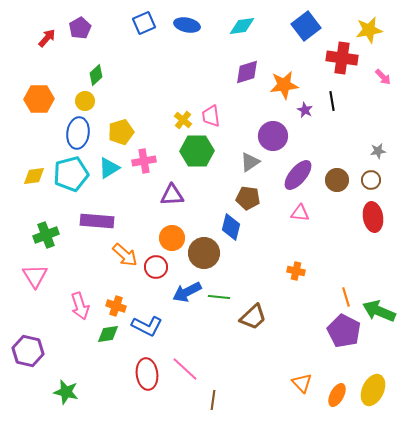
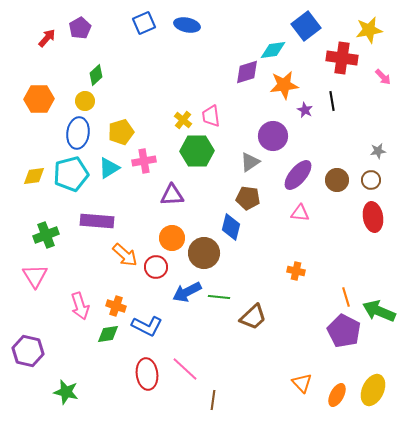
cyan diamond at (242, 26): moved 31 px right, 24 px down
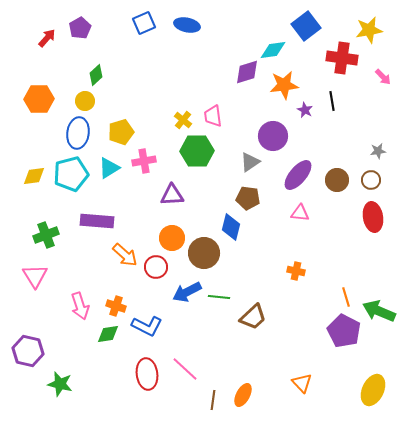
pink trapezoid at (211, 116): moved 2 px right
green star at (66, 392): moved 6 px left, 8 px up
orange ellipse at (337, 395): moved 94 px left
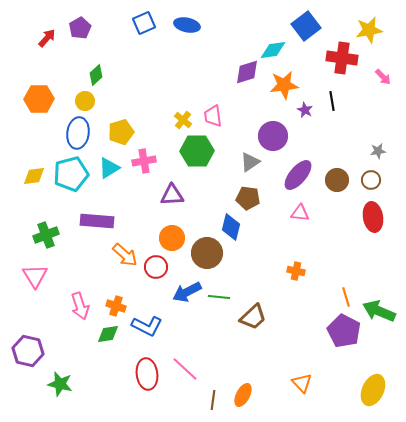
brown circle at (204, 253): moved 3 px right
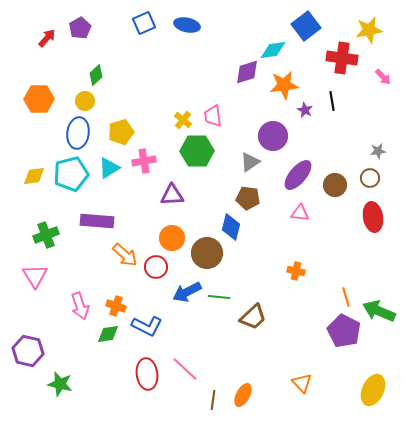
brown circle at (337, 180): moved 2 px left, 5 px down
brown circle at (371, 180): moved 1 px left, 2 px up
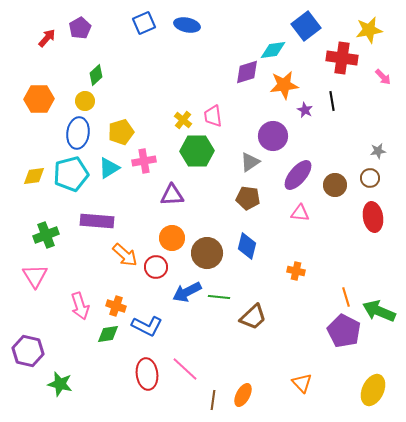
blue diamond at (231, 227): moved 16 px right, 19 px down
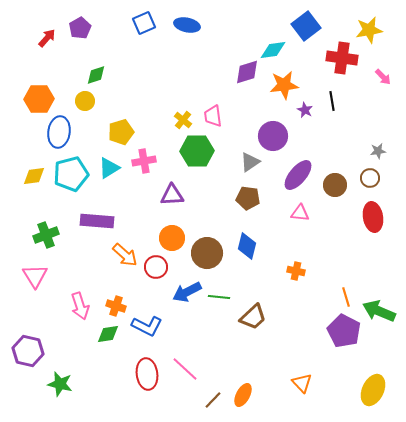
green diamond at (96, 75): rotated 25 degrees clockwise
blue ellipse at (78, 133): moved 19 px left, 1 px up
brown line at (213, 400): rotated 36 degrees clockwise
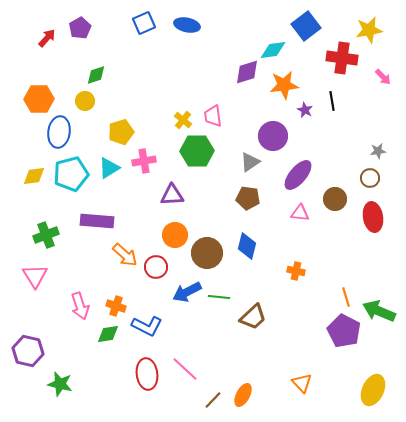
brown circle at (335, 185): moved 14 px down
orange circle at (172, 238): moved 3 px right, 3 px up
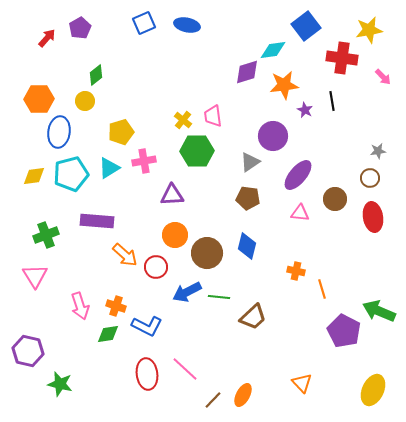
green diamond at (96, 75): rotated 20 degrees counterclockwise
orange line at (346, 297): moved 24 px left, 8 px up
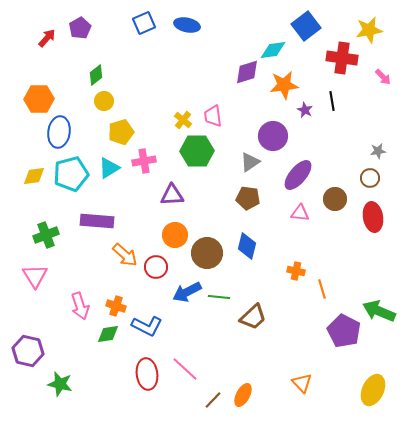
yellow circle at (85, 101): moved 19 px right
